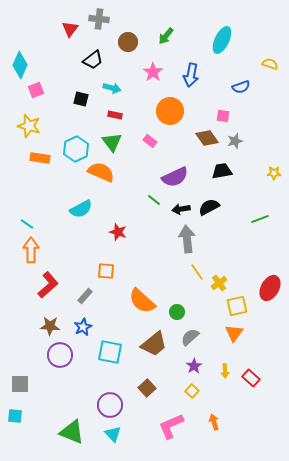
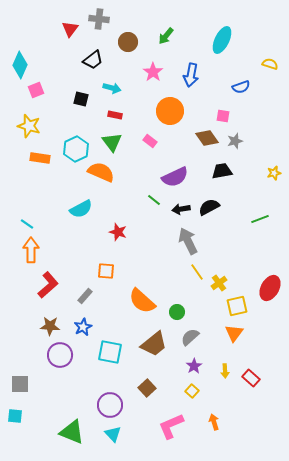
yellow star at (274, 173): rotated 16 degrees counterclockwise
gray arrow at (187, 239): moved 1 px right, 2 px down; rotated 20 degrees counterclockwise
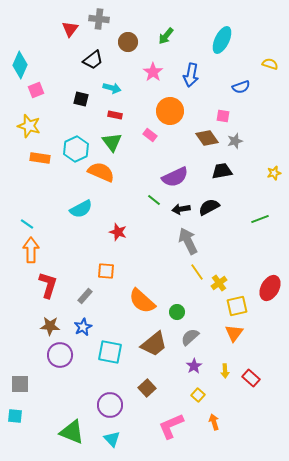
pink rectangle at (150, 141): moved 6 px up
red L-shape at (48, 285): rotated 32 degrees counterclockwise
yellow square at (192, 391): moved 6 px right, 4 px down
cyan triangle at (113, 434): moved 1 px left, 5 px down
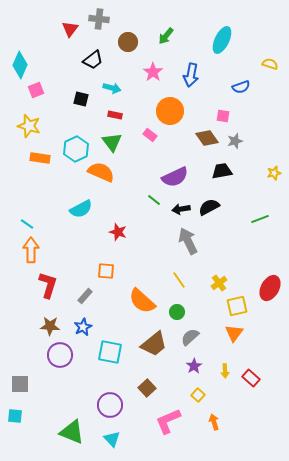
yellow line at (197, 272): moved 18 px left, 8 px down
pink L-shape at (171, 426): moved 3 px left, 5 px up
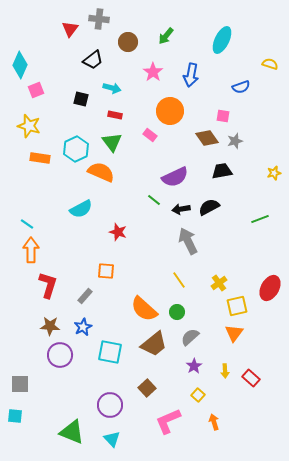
orange semicircle at (142, 301): moved 2 px right, 8 px down
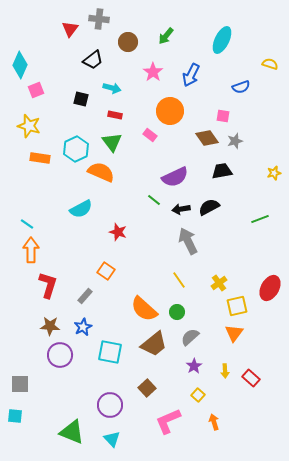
blue arrow at (191, 75): rotated 15 degrees clockwise
orange square at (106, 271): rotated 30 degrees clockwise
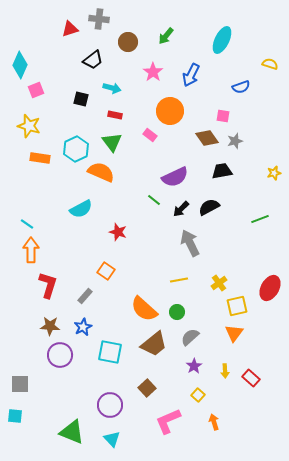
red triangle at (70, 29): rotated 36 degrees clockwise
black arrow at (181, 209): rotated 36 degrees counterclockwise
gray arrow at (188, 241): moved 2 px right, 2 px down
yellow line at (179, 280): rotated 66 degrees counterclockwise
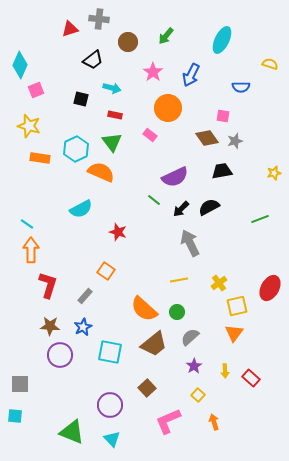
blue semicircle at (241, 87): rotated 18 degrees clockwise
orange circle at (170, 111): moved 2 px left, 3 px up
